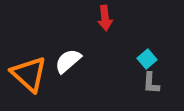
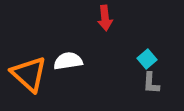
white semicircle: rotated 32 degrees clockwise
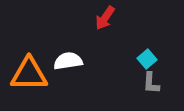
red arrow: rotated 40 degrees clockwise
orange triangle: rotated 42 degrees counterclockwise
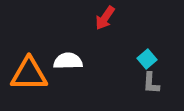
white semicircle: rotated 8 degrees clockwise
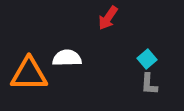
red arrow: moved 3 px right
white semicircle: moved 1 px left, 3 px up
gray L-shape: moved 2 px left, 1 px down
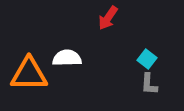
cyan square: rotated 12 degrees counterclockwise
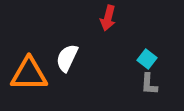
red arrow: rotated 20 degrees counterclockwise
white semicircle: rotated 64 degrees counterclockwise
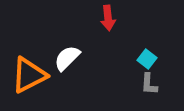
red arrow: rotated 20 degrees counterclockwise
white semicircle: rotated 20 degrees clockwise
orange triangle: moved 1 px down; rotated 27 degrees counterclockwise
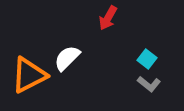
red arrow: rotated 35 degrees clockwise
gray L-shape: rotated 55 degrees counterclockwise
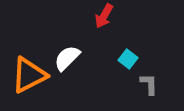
red arrow: moved 4 px left, 2 px up
cyan square: moved 19 px left
gray L-shape: rotated 130 degrees counterclockwise
